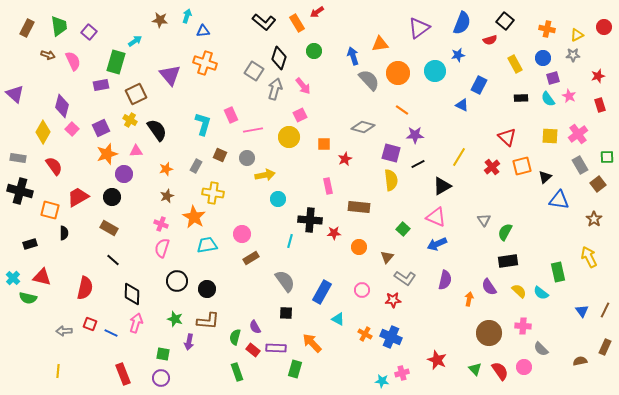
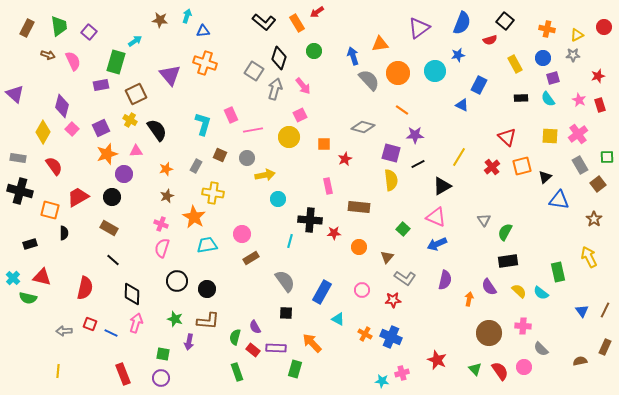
pink star at (569, 96): moved 10 px right, 4 px down
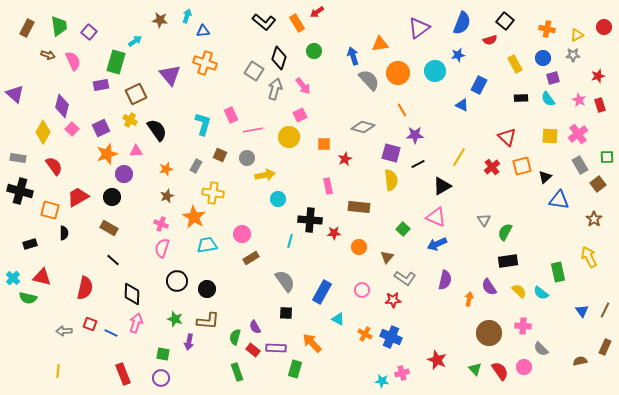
orange line at (402, 110): rotated 24 degrees clockwise
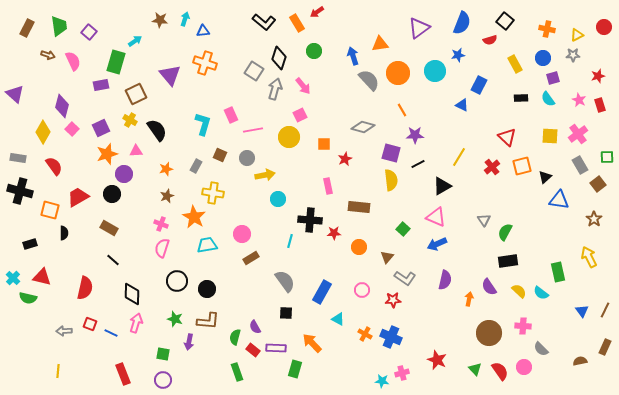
cyan arrow at (187, 16): moved 2 px left, 3 px down
black circle at (112, 197): moved 3 px up
purple circle at (161, 378): moved 2 px right, 2 px down
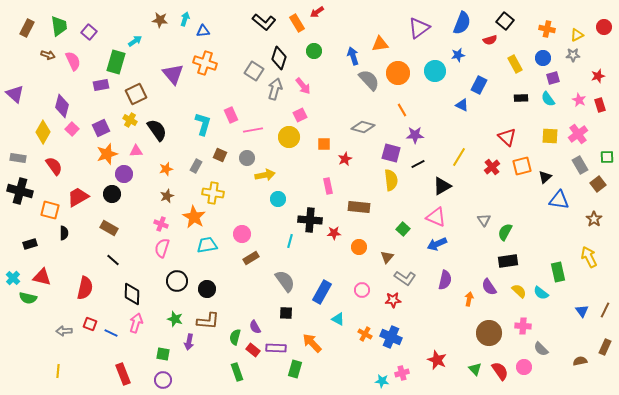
purple triangle at (170, 75): moved 3 px right, 1 px up
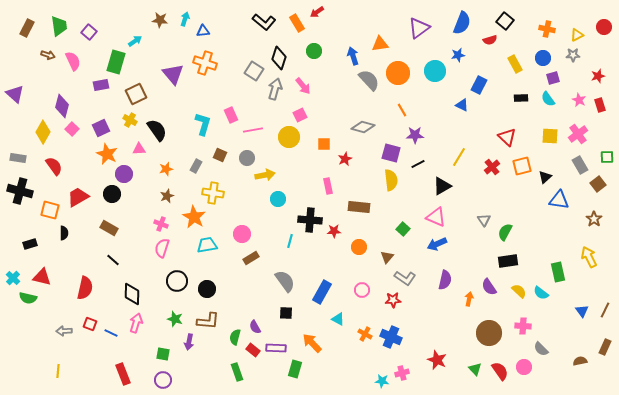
pink triangle at (136, 151): moved 3 px right, 2 px up
orange star at (107, 154): rotated 30 degrees counterclockwise
red star at (334, 233): moved 2 px up
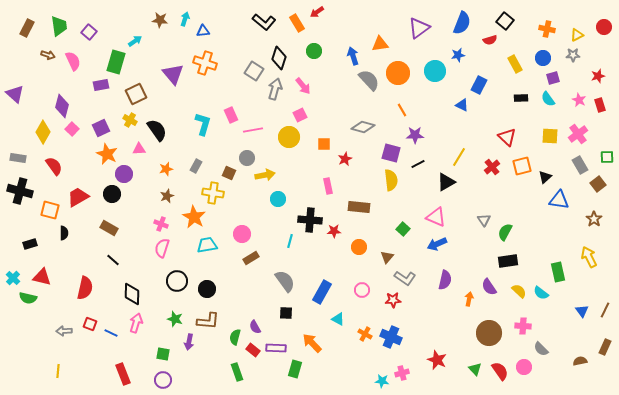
brown square at (220, 155): moved 9 px right, 18 px down
black triangle at (442, 186): moved 4 px right, 4 px up
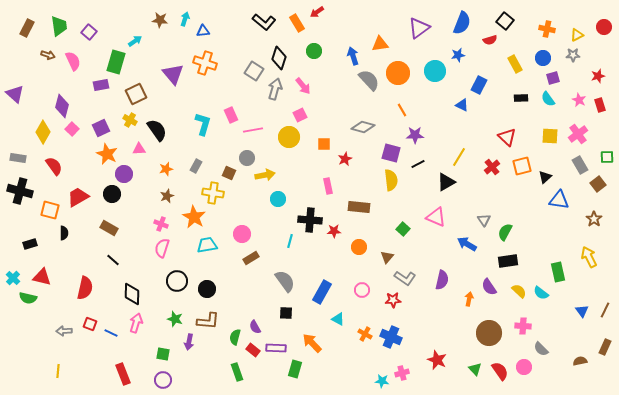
blue arrow at (437, 244): moved 30 px right; rotated 54 degrees clockwise
purple semicircle at (445, 280): moved 3 px left
